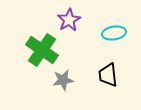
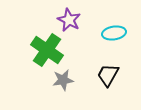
purple star: rotated 15 degrees counterclockwise
green cross: moved 5 px right
black trapezoid: rotated 35 degrees clockwise
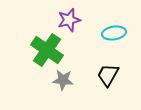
purple star: rotated 30 degrees clockwise
gray star: rotated 15 degrees clockwise
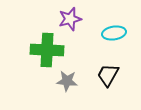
purple star: moved 1 px right, 1 px up
green cross: rotated 32 degrees counterclockwise
gray star: moved 4 px right, 1 px down
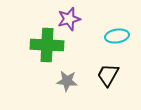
purple star: moved 1 px left
cyan ellipse: moved 3 px right, 3 px down
green cross: moved 5 px up
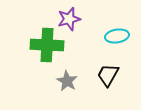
gray star: rotated 25 degrees clockwise
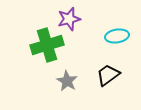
green cross: rotated 20 degrees counterclockwise
black trapezoid: rotated 25 degrees clockwise
